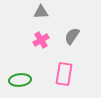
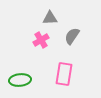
gray triangle: moved 9 px right, 6 px down
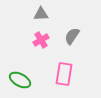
gray triangle: moved 9 px left, 4 px up
green ellipse: rotated 35 degrees clockwise
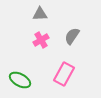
gray triangle: moved 1 px left
pink rectangle: rotated 20 degrees clockwise
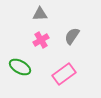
pink rectangle: rotated 25 degrees clockwise
green ellipse: moved 13 px up
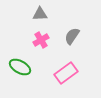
pink rectangle: moved 2 px right, 1 px up
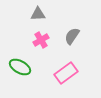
gray triangle: moved 2 px left
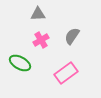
green ellipse: moved 4 px up
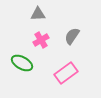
green ellipse: moved 2 px right
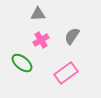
green ellipse: rotated 10 degrees clockwise
